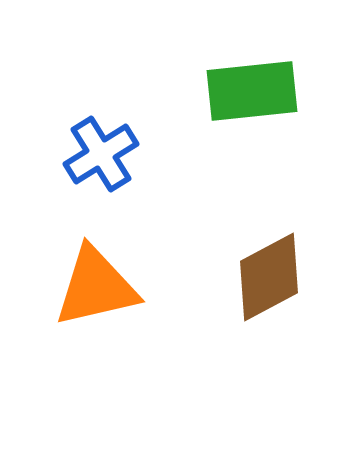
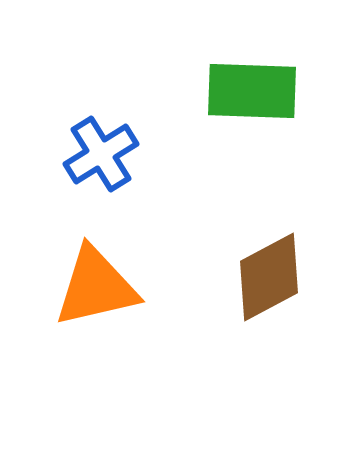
green rectangle: rotated 8 degrees clockwise
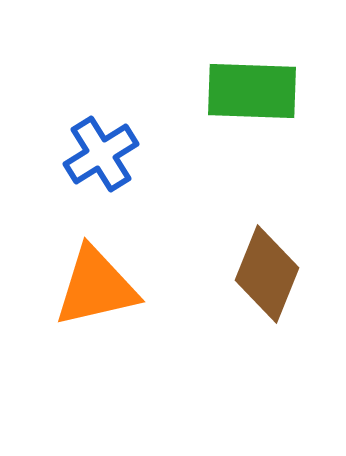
brown diamond: moved 2 px left, 3 px up; rotated 40 degrees counterclockwise
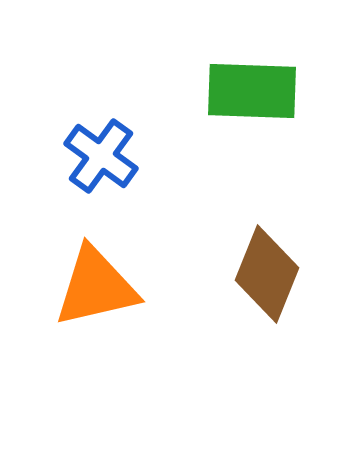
blue cross: moved 2 px down; rotated 22 degrees counterclockwise
